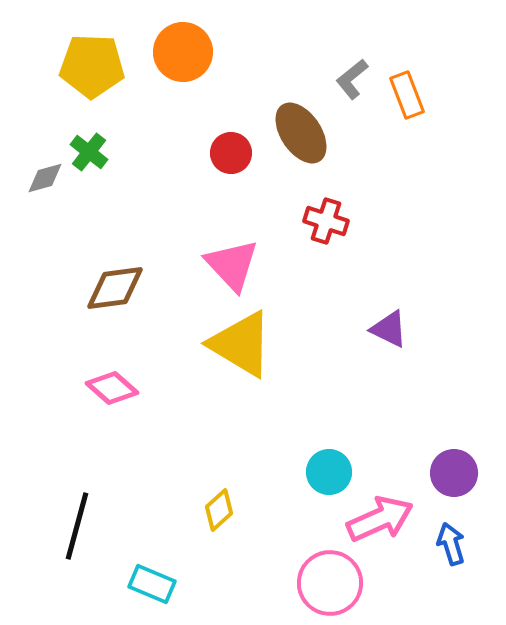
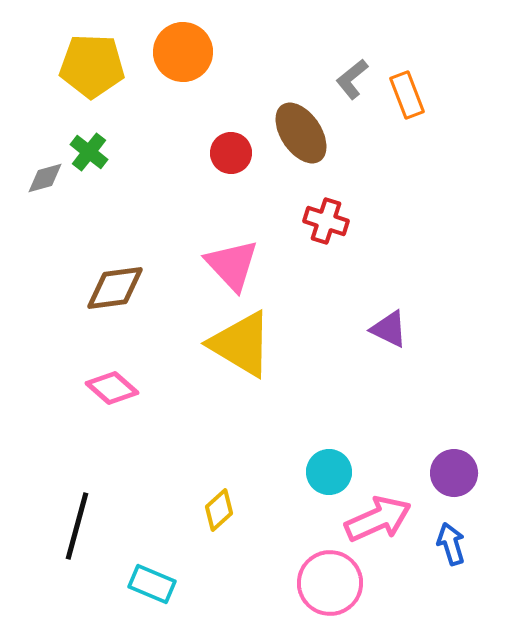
pink arrow: moved 2 px left
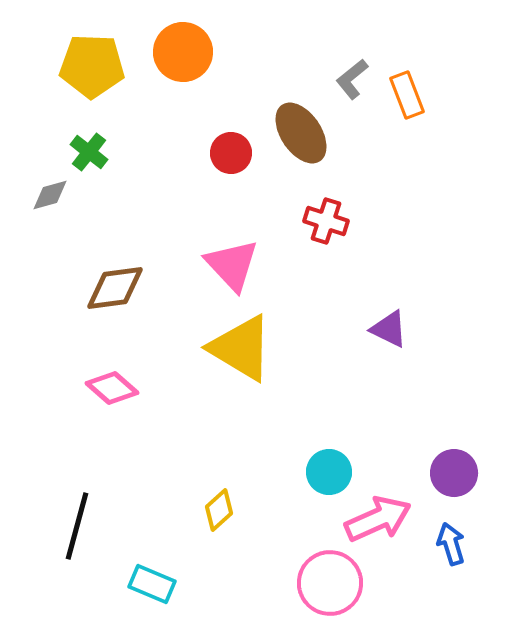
gray diamond: moved 5 px right, 17 px down
yellow triangle: moved 4 px down
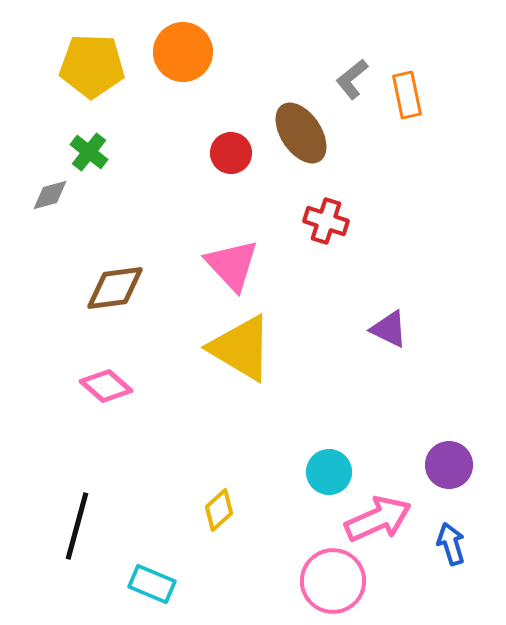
orange rectangle: rotated 9 degrees clockwise
pink diamond: moved 6 px left, 2 px up
purple circle: moved 5 px left, 8 px up
pink circle: moved 3 px right, 2 px up
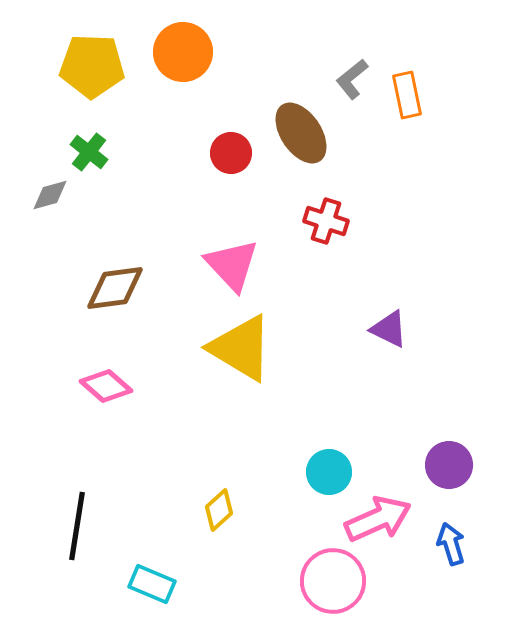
black line: rotated 6 degrees counterclockwise
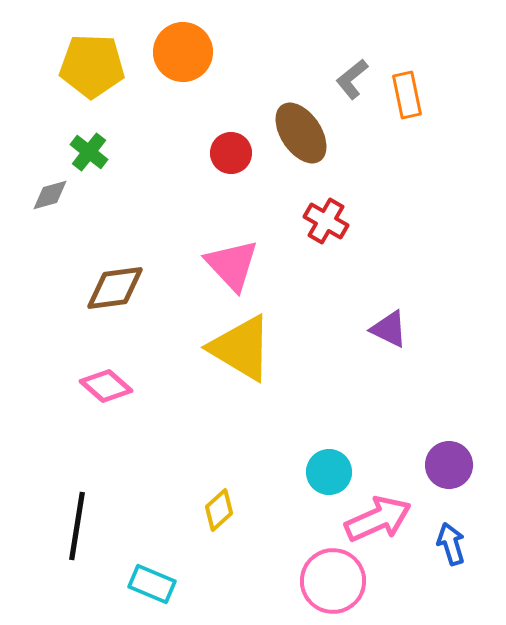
red cross: rotated 12 degrees clockwise
